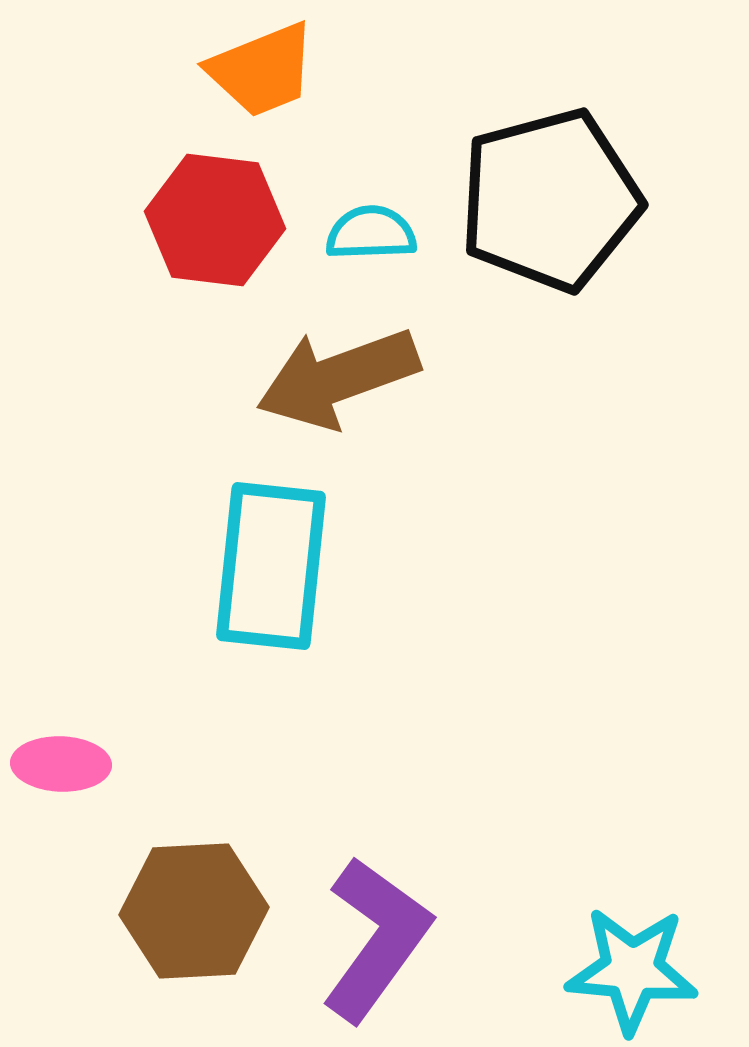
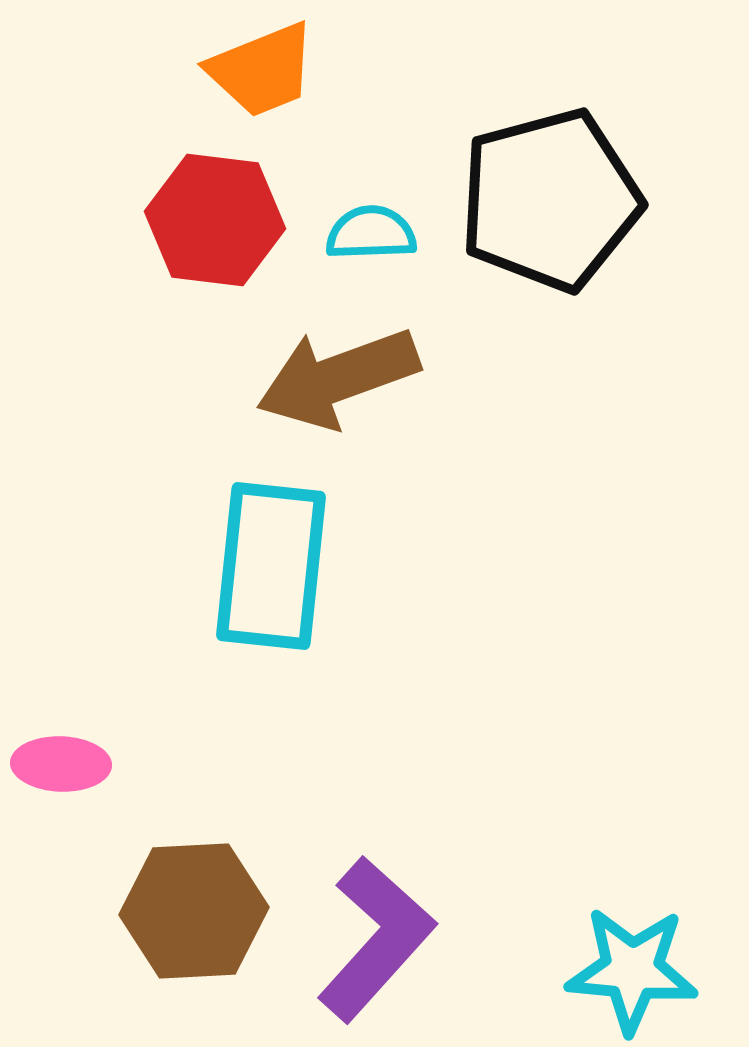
purple L-shape: rotated 6 degrees clockwise
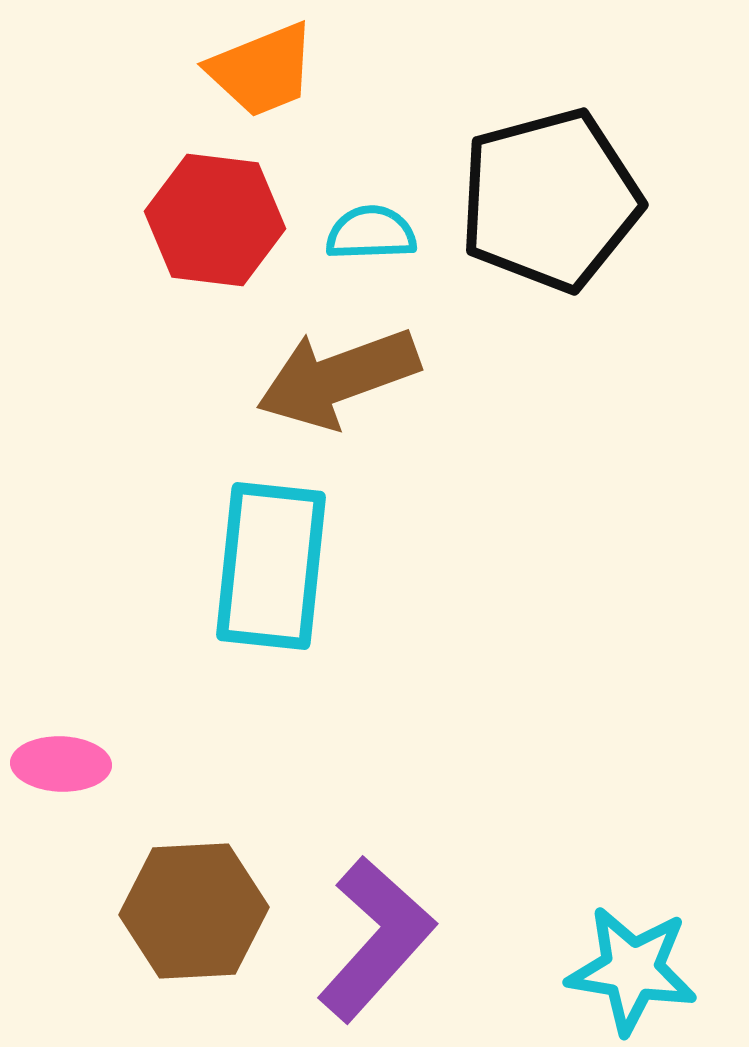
cyan star: rotated 4 degrees clockwise
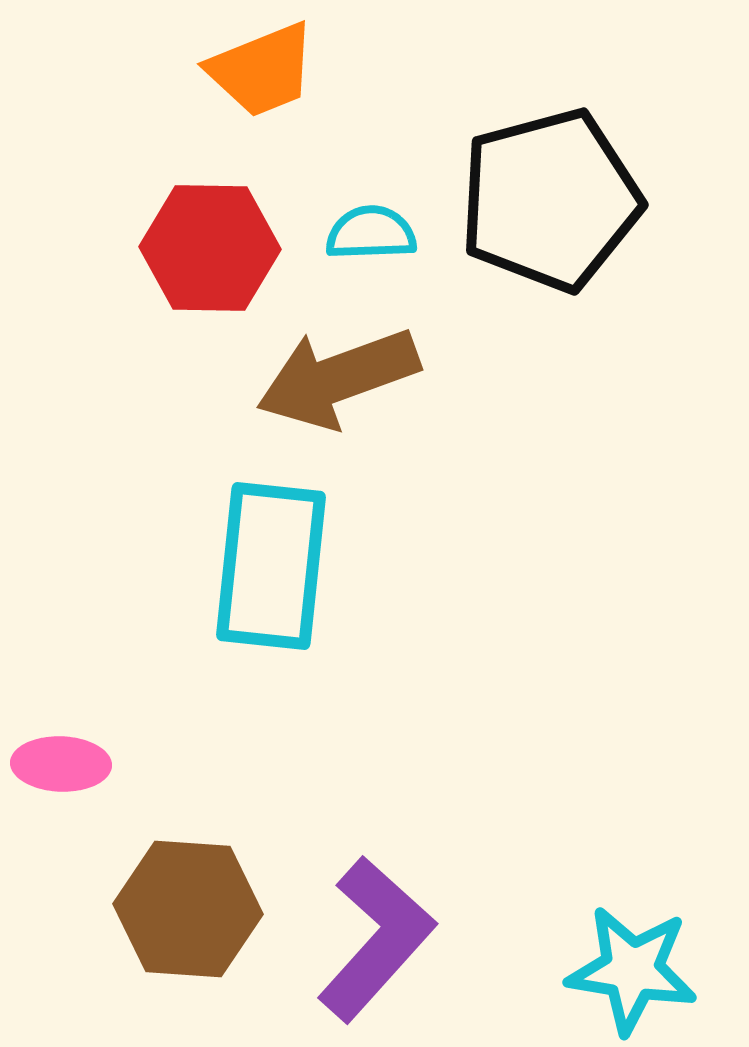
red hexagon: moved 5 px left, 28 px down; rotated 6 degrees counterclockwise
brown hexagon: moved 6 px left, 2 px up; rotated 7 degrees clockwise
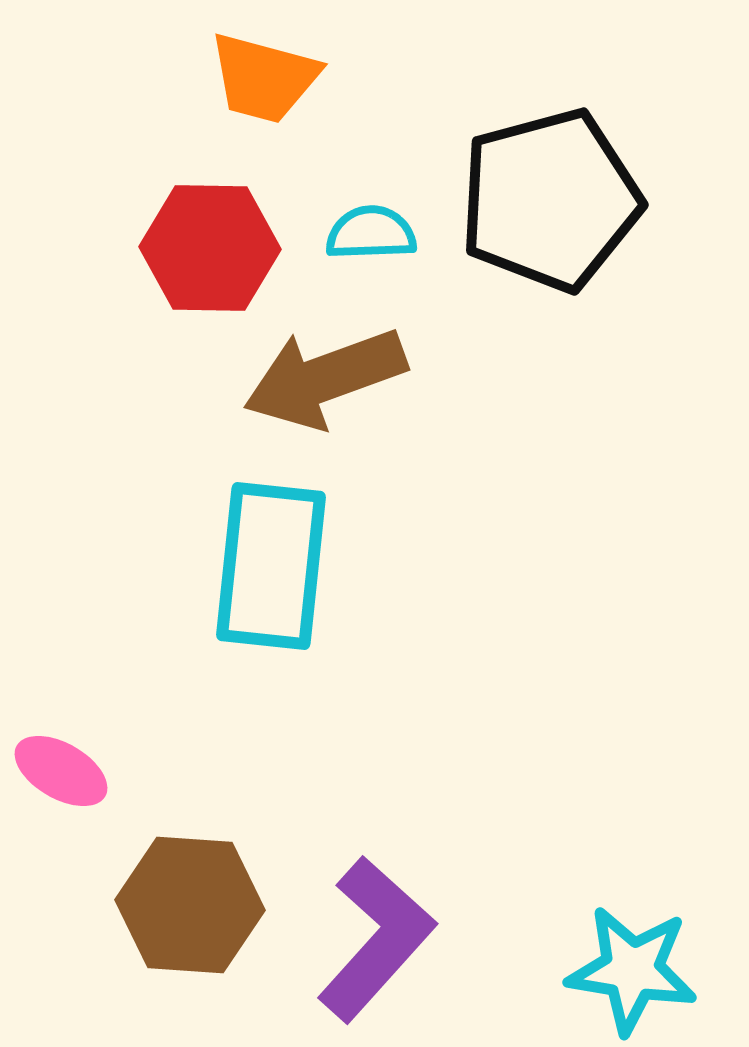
orange trapezoid: moved 2 px right, 8 px down; rotated 37 degrees clockwise
brown arrow: moved 13 px left
pink ellipse: moved 7 px down; rotated 28 degrees clockwise
brown hexagon: moved 2 px right, 4 px up
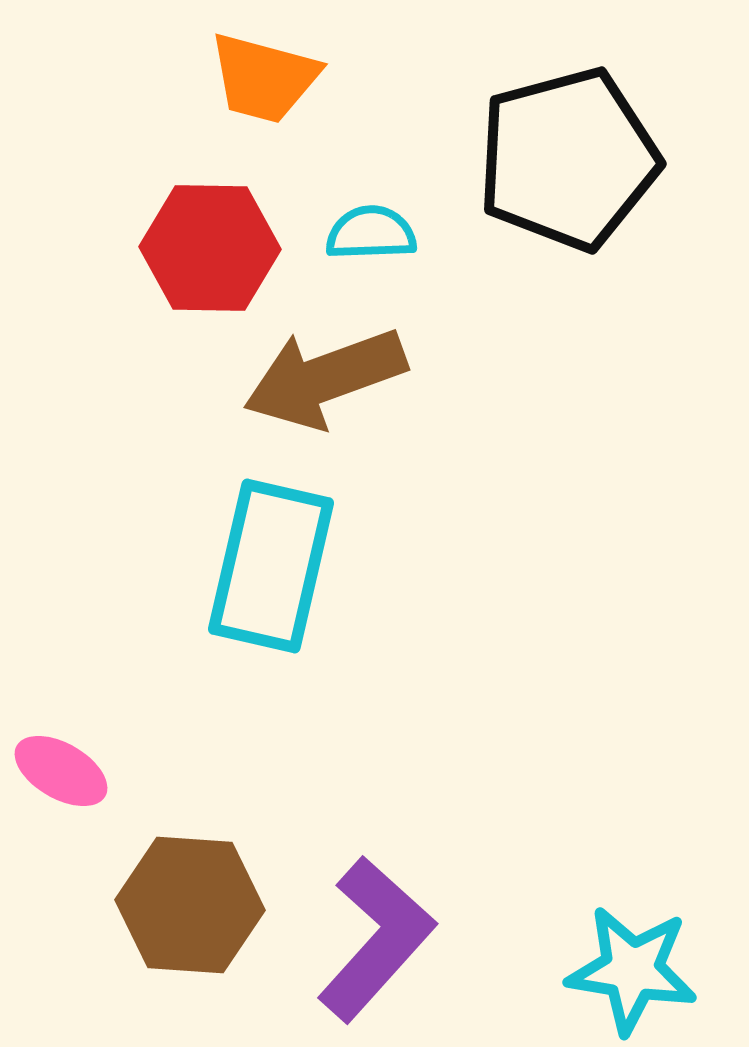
black pentagon: moved 18 px right, 41 px up
cyan rectangle: rotated 7 degrees clockwise
